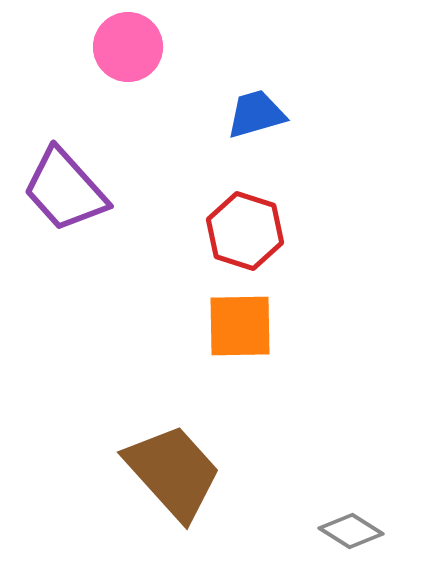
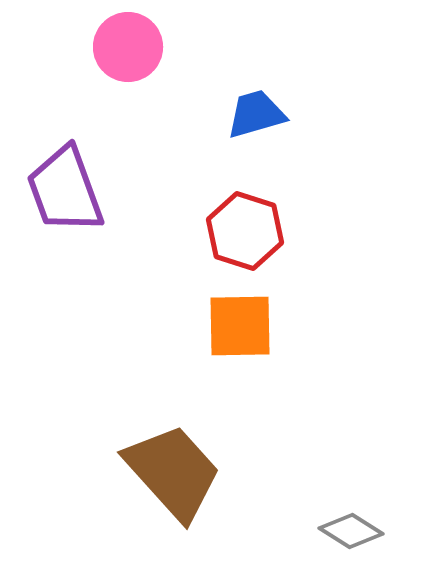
purple trapezoid: rotated 22 degrees clockwise
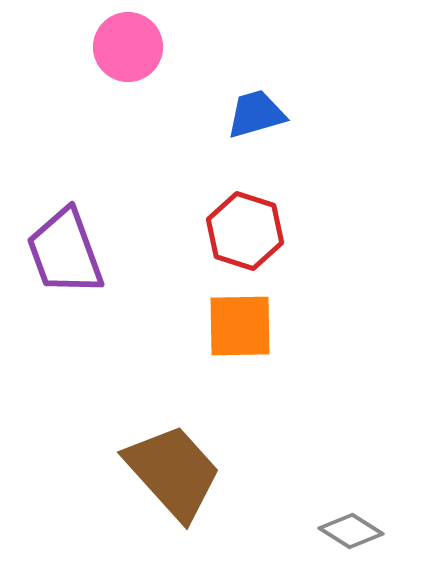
purple trapezoid: moved 62 px down
